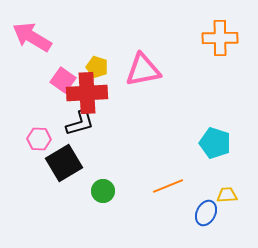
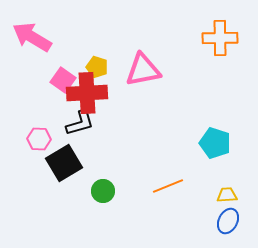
blue ellipse: moved 22 px right, 8 px down
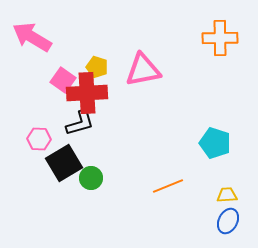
green circle: moved 12 px left, 13 px up
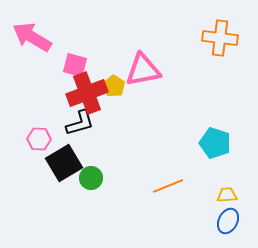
orange cross: rotated 8 degrees clockwise
yellow pentagon: moved 17 px right, 19 px down; rotated 15 degrees clockwise
pink square: moved 12 px right, 15 px up; rotated 20 degrees counterclockwise
red cross: rotated 18 degrees counterclockwise
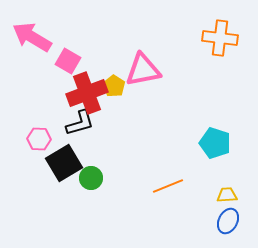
pink square: moved 7 px left, 4 px up; rotated 15 degrees clockwise
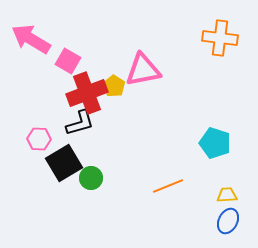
pink arrow: moved 1 px left, 2 px down
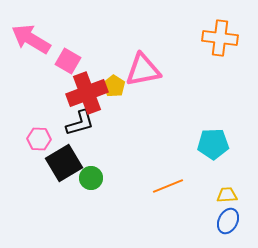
cyan pentagon: moved 2 px left, 1 px down; rotated 20 degrees counterclockwise
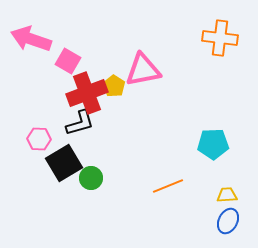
pink arrow: rotated 12 degrees counterclockwise
